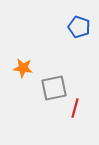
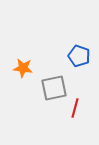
blue pentagon: moved 29 px down
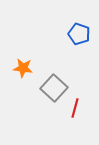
blue pentagon: moved 22 px up
gray square: rotated 36 degrees counterclockwise
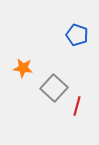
blue pentagon: moved 2 px left, 1 px down
red line: moved 2 px right, 2 px up
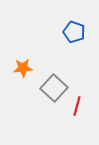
blue pentagon: moved 3 px left, 3 px up
orange star: rotated 12 degrees counterclockwise
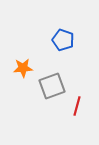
blue pentagon: moved 11 px left, 8 px down
gray square: moved 2 px left, 2 px up; rotated 28 degrees clockwise
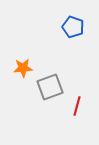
blue pentagon: moved 10 px right, 13 px up
gray square: moved 2 px left, 1 px down
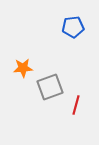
blue pentagon: rotated 25 degrees counterclockwise
red line: moved 1 px left, 1 px up
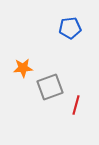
blue pentagon: moved 3 px left, 1 px down
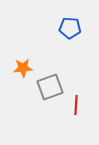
blue pentagon: rotated 10 degrees clockwise
red line: rotated 12 degrees counterclockwise
